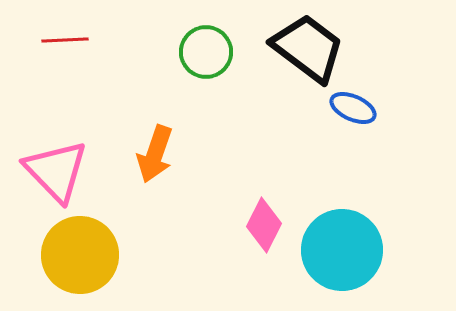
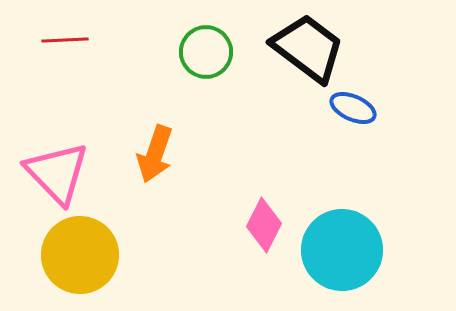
pink triangle: moved 1 px right, 2 px down
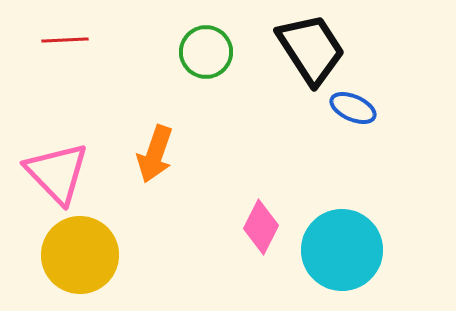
black trapezoid: moved 3 px right, 1 px down; rotated 20 degrees clockwise
pink diamond: moved 3 px left, 2 px down
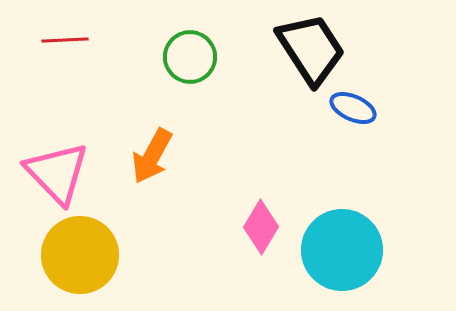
green circle: moved 16 px left, 5 px down
orange arrow: moved 3 px left, 2 px down; rotated 10 degrees clockwise
pink diamond: rotated 4 degrees clockwise
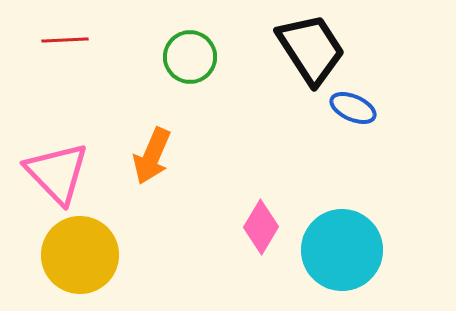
orange arrow: rotated 6 degrees counterclockwise
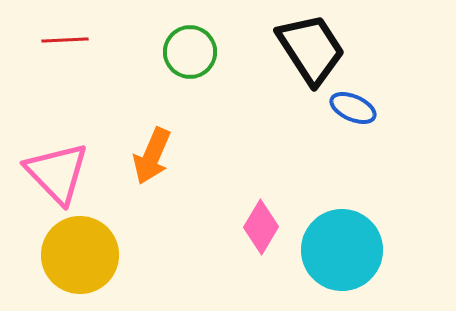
green circle: moved 5 px up
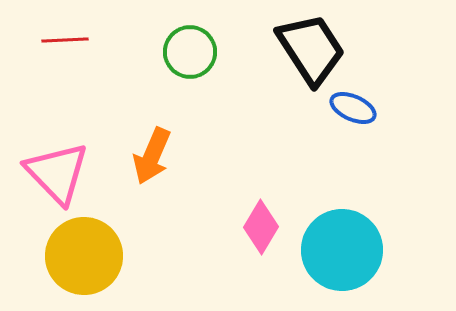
yellow circle: moved 4 px right, 1 px down
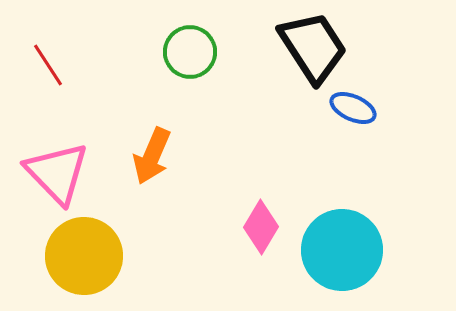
red line: moved 17 px left, 25 px down; rotated 60 degrees clockwise
black trapezoid: moved 2 px right, 2 px up
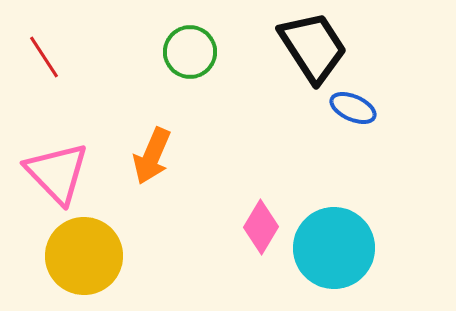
red line: moved 4 px left, 8 px up
cyan circle: moved 8 px left, 2 px up
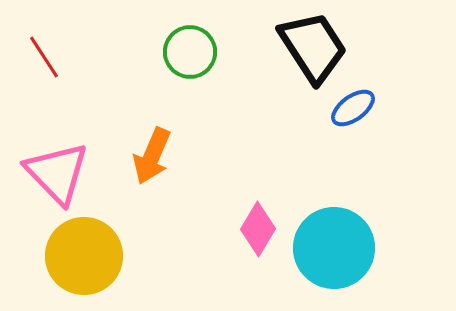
blue ellipse: rotated 60 degrees counterclockwise
pink diamond: moved 3 px left, 2 px down
